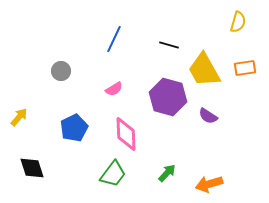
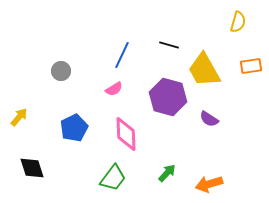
blue line: moved 8 px right, 16 px down
orange rectangle: moved 6 px right, 2 px up
purple semicircle: moved 1 px right, 3 px down
green trapezoid: moved 4 px down
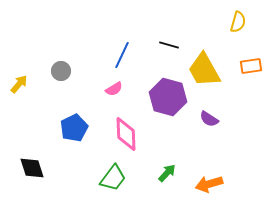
yellow arrow: moved 33 px up
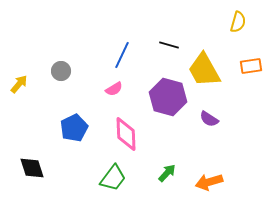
orange arrow: moved 2 px up
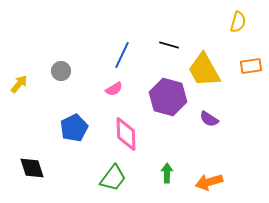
green arrow: rotated 42 degrees counterclockwise
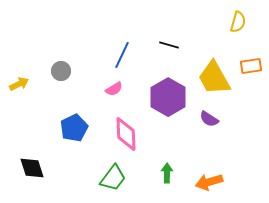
yellow trapezoid: moved 10 px right, 8 px down
yellow arrow: rotated 24 degrees clockwise
purple hexagon: rotated 15 degrees clockwise
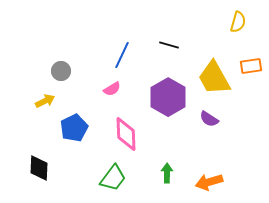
yellow arrow: moved 26 px right, 17 px down
pink semicircle: moved 2 px left
black diamond: moved 7 px right; rotated 20 degrees clockwise
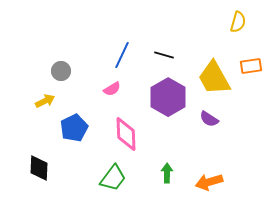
black line: moved 5 px left, 10 px down
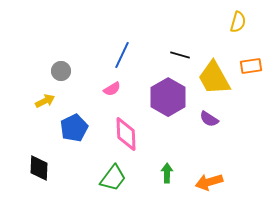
black line: moved 16 px right
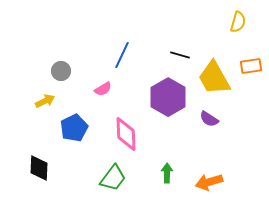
pink semicircle: moved 9 px left
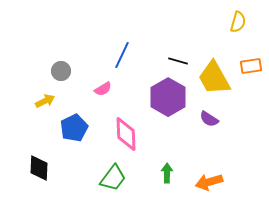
black line: moved 2 px left, 6 px down
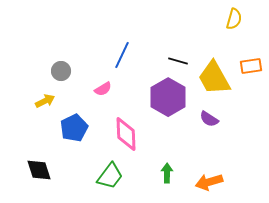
yellow semicircle: moved 4 px left, 3 px up
black diamond: moved 2 px down; rotated 20 degrees counterclockwise
green trapezoid: moved 3 px left, 2 px up
